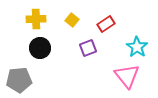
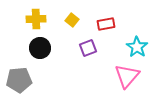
red rectangle: rotated 24 degrees clockwise
pink triangle: rotated 20 degrees clockwise
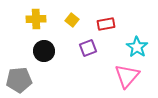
black circle: moved 4 px right, 3 px down
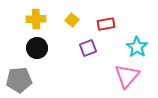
black circle: moved 7 px left, 3 px up
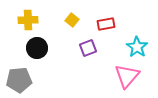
yellow cross: moved 8 px left, 1 px down
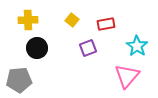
cyan star: moved 1 px up
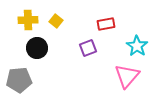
yellow square: moved 16 px left, 1 px down
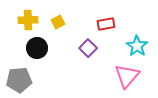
yellow square: moved 2 px right, 1 px down; rotated 24 degrees clockwise
purple square: rotated 24 degrees counterclockwise
